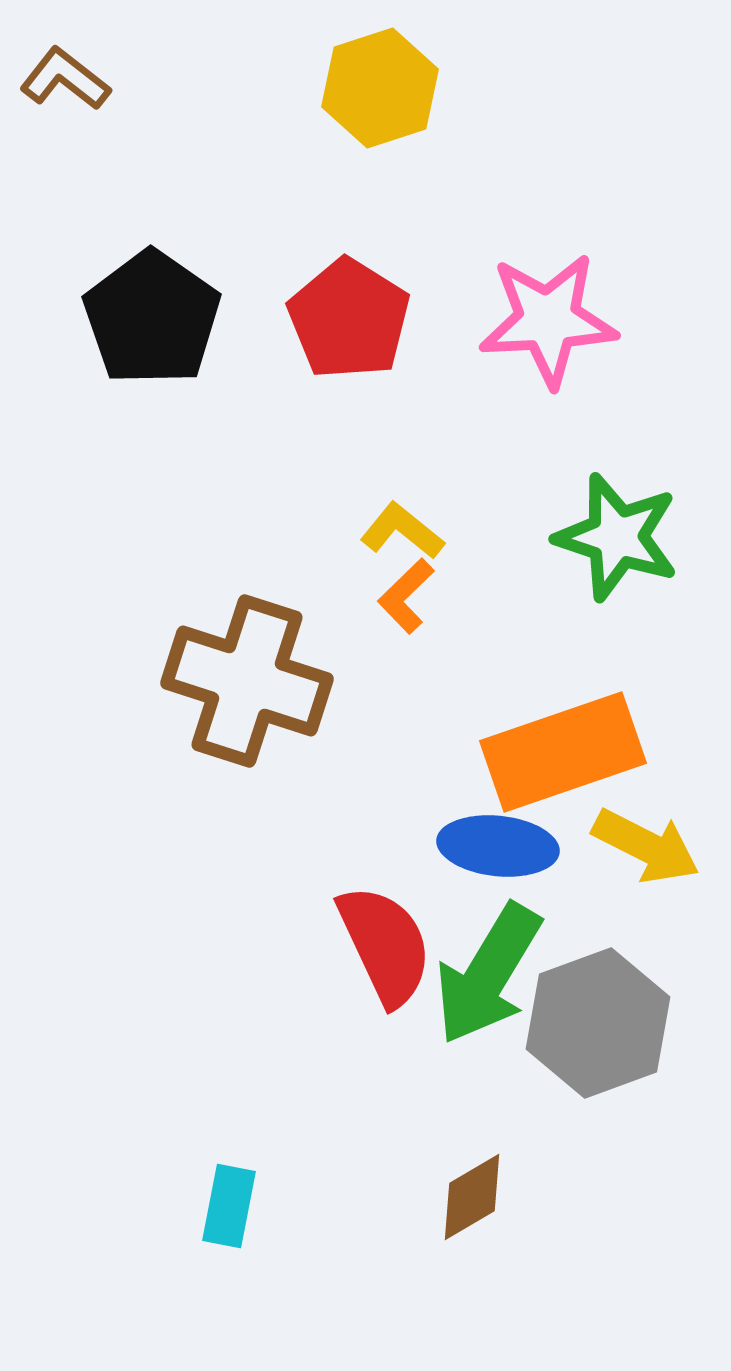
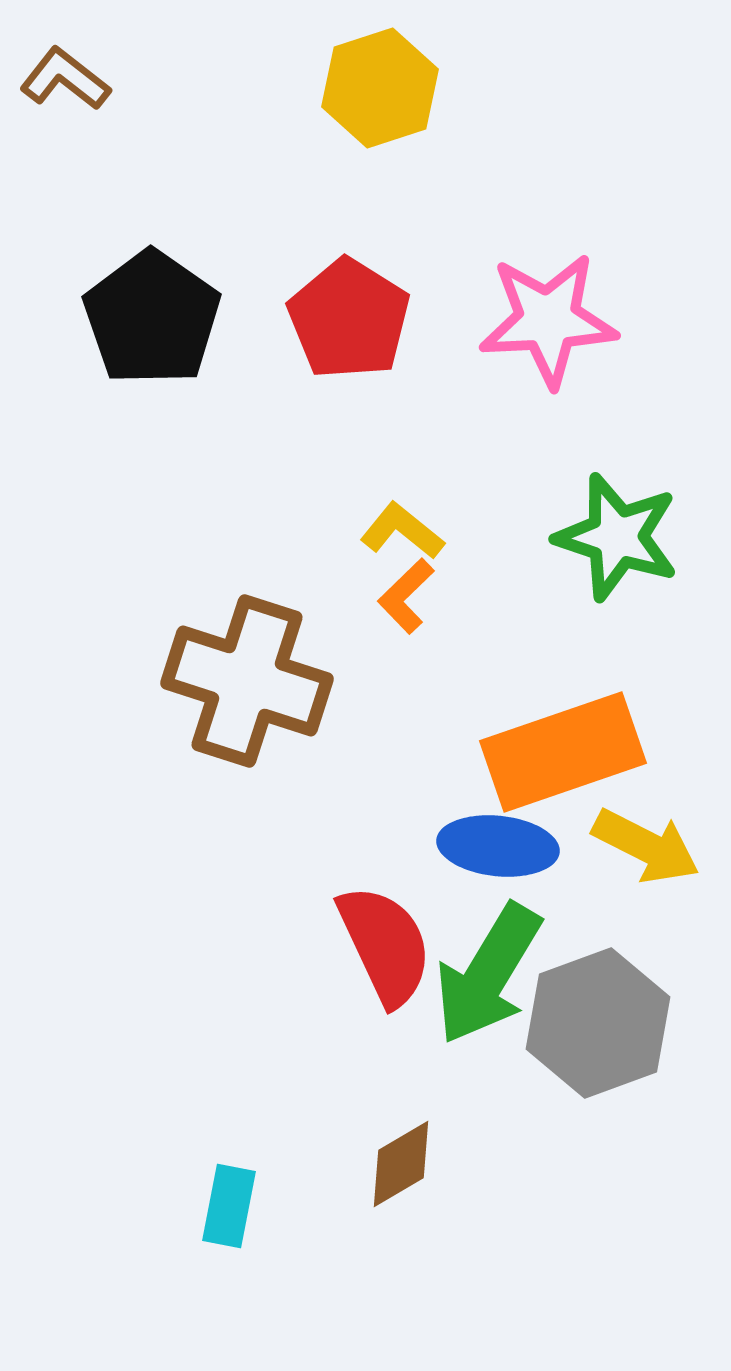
brown diamond: moved 71 px left, 33 px up
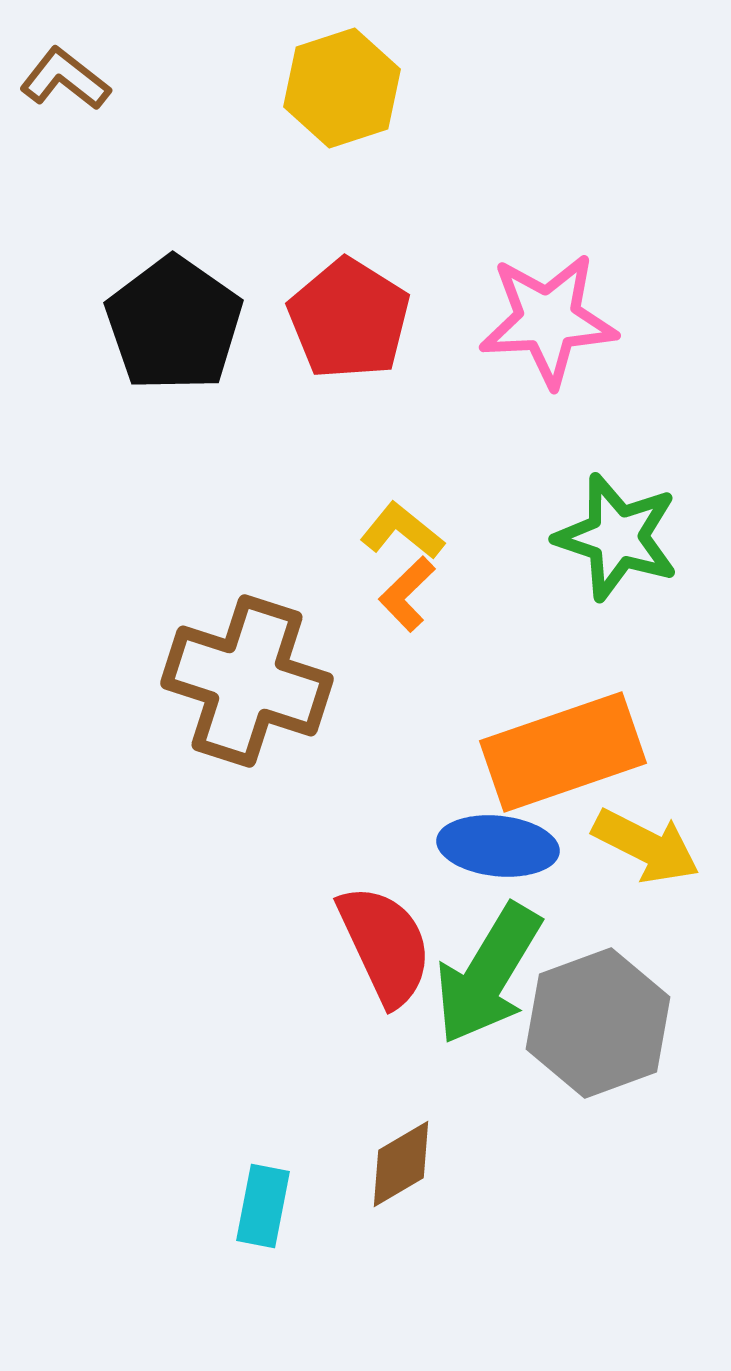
yellow hexagon: moved 38 px left
black pentagon: moved 22 px right, 6 px down
orange L-shape: moved 1 px right, 2 px up
cyan rectangle: moved 34 px right
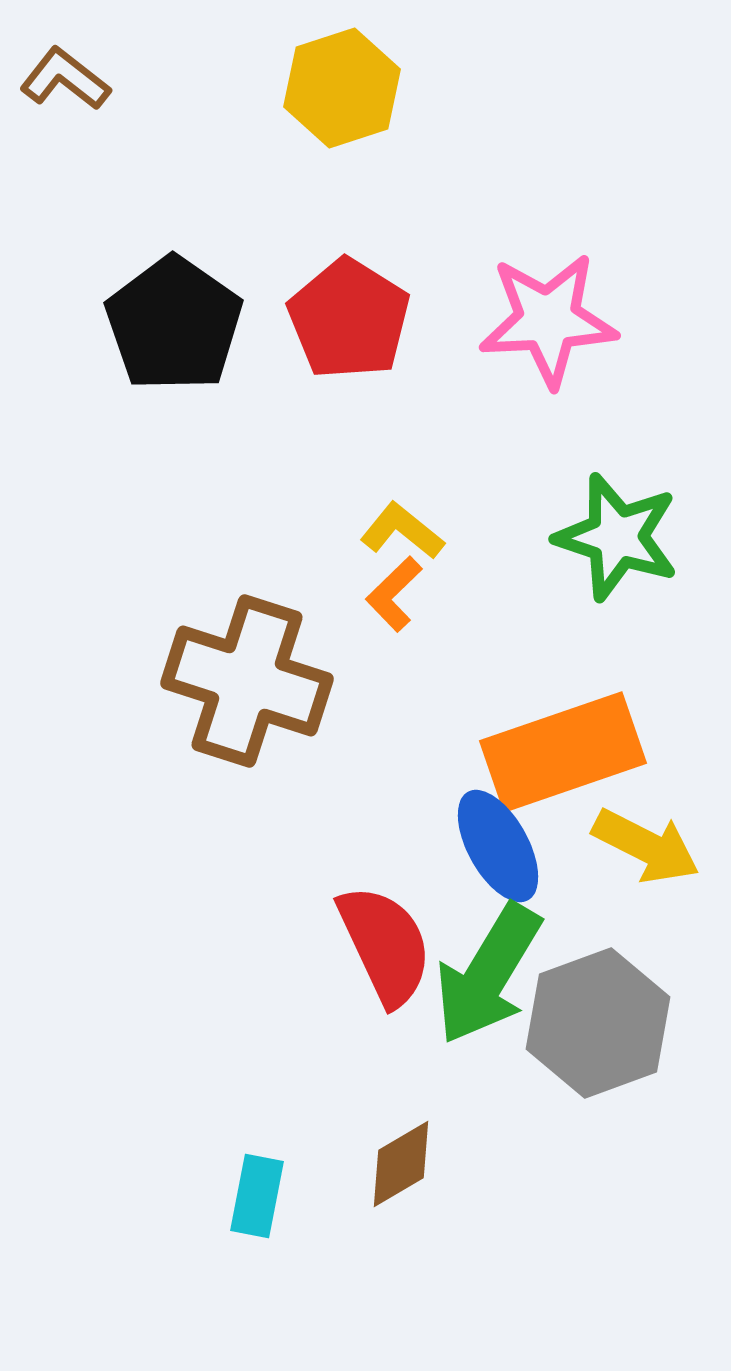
orange L-shape: moved 13 px left
blue ellipse: rotated 55 degrees clockwise
cyan rectangle: moved 6 px left, 10 px up
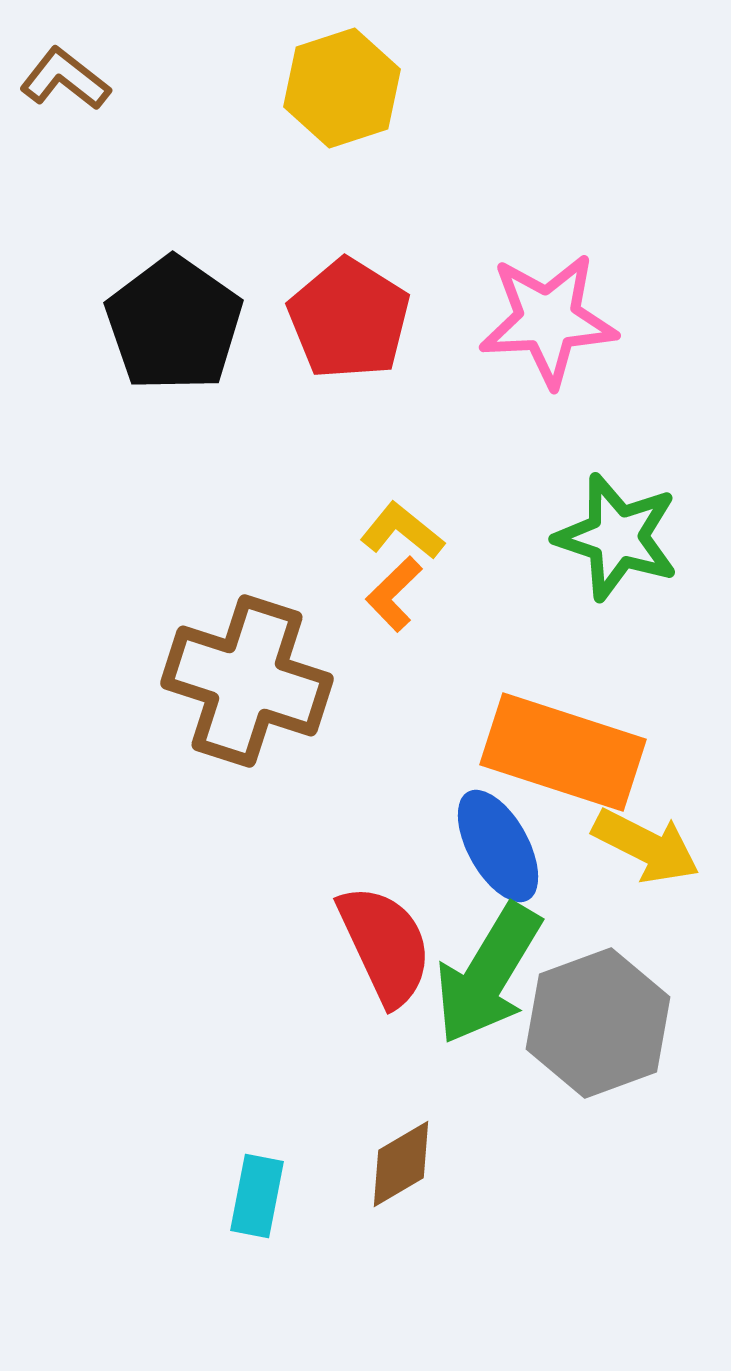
orange rectangle: rotated 37 degrees clockwise
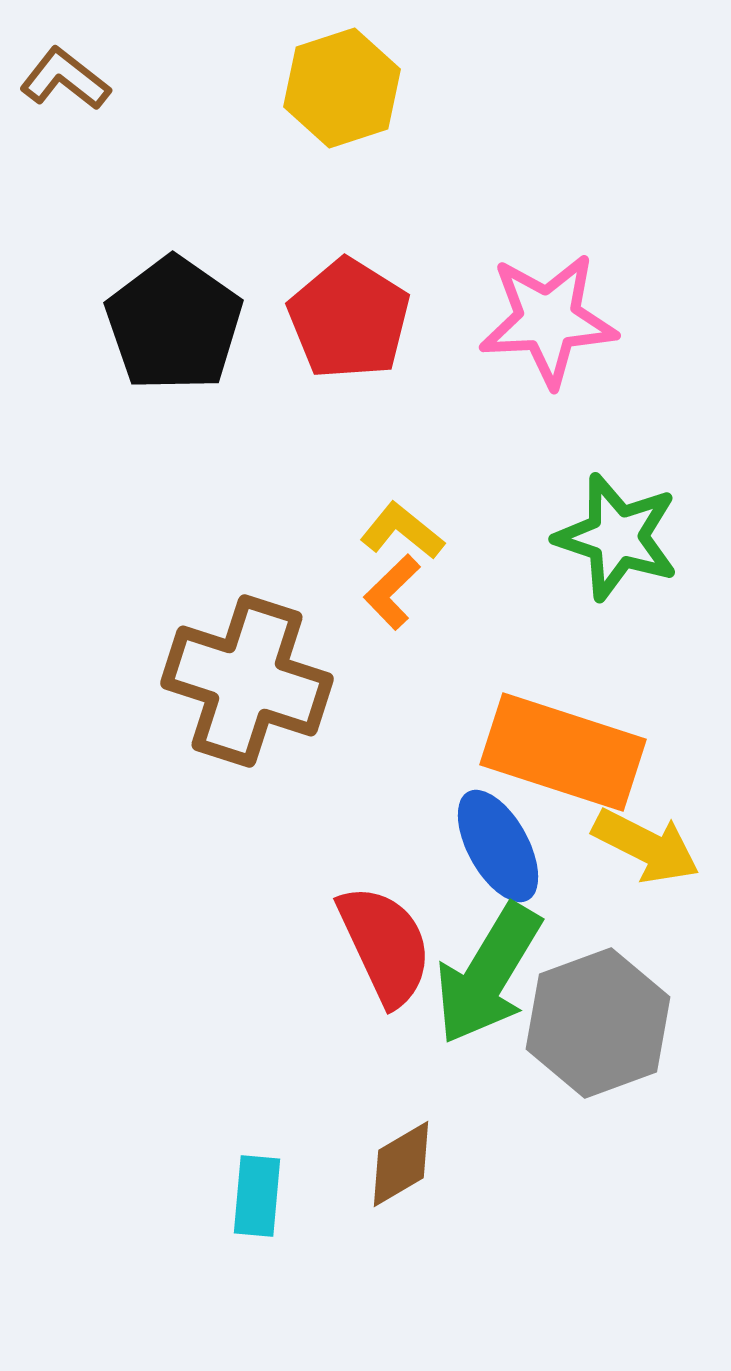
orange L-shape: moved 2 px left, 2 px up
cyan rectangle: rotated 6 degrees counterclockwise
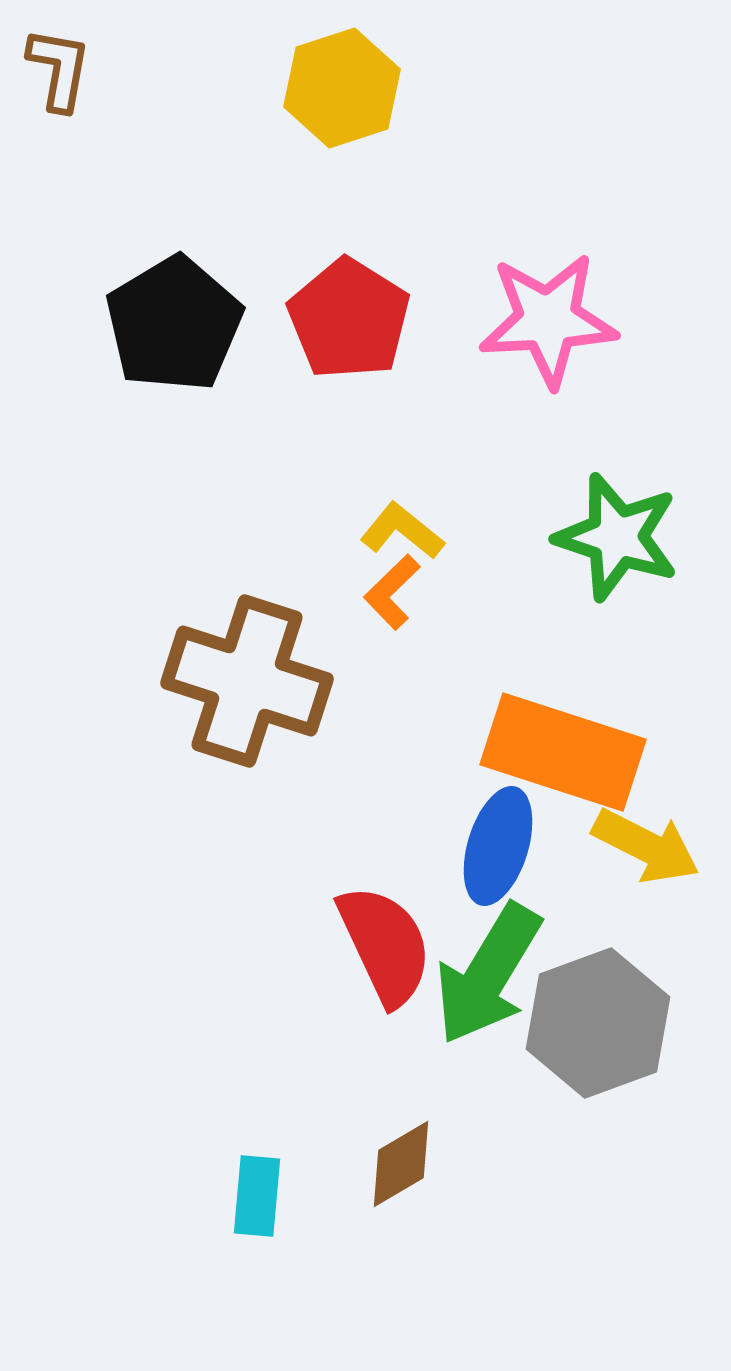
brown L-shape: moved 6 px left, 10 px up; rotated 62 degrees clockwise
black pentagon: rotated 6 degrees clockwise
blue ellipse: rotated 46 degrees clockwise
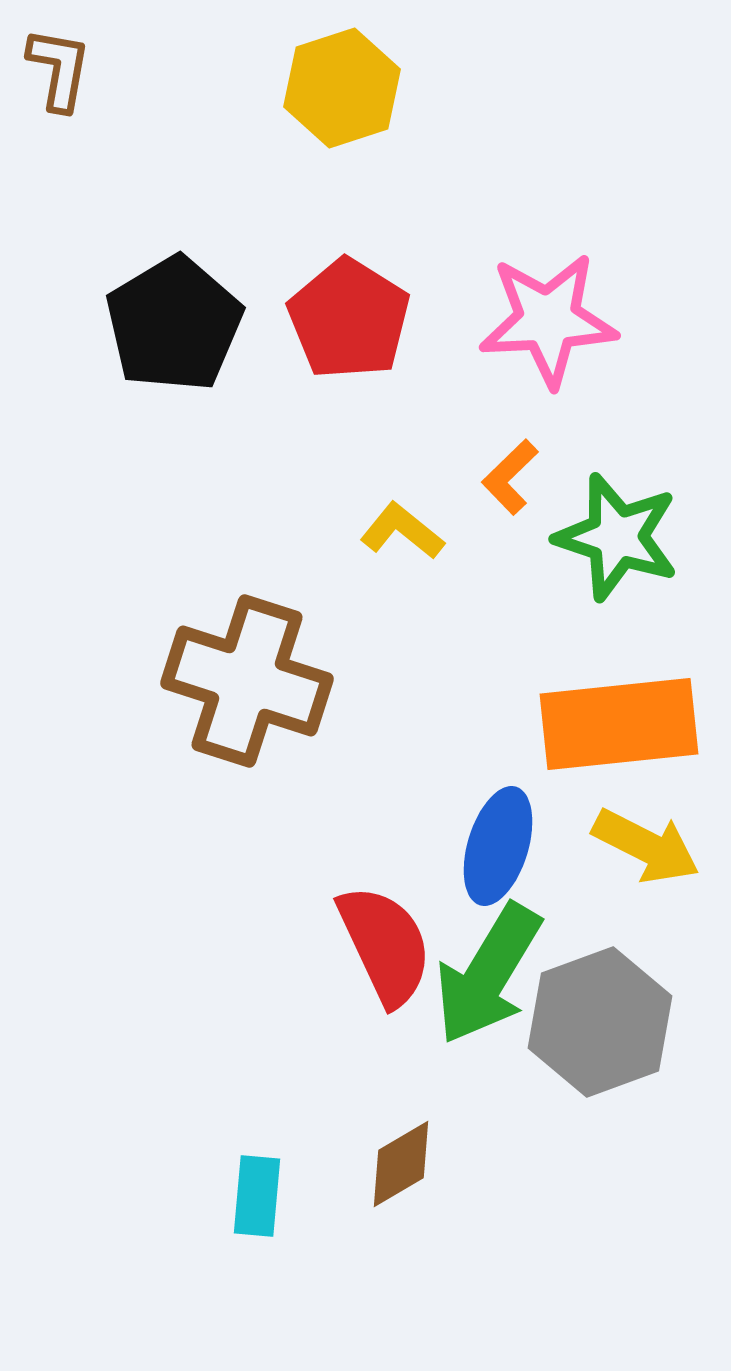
orange L-shape: moved 118 px right, 115 px up
orange rectangle: moved 56 px right, 28 px up; rotated 24 degrees counterclockwise
gray hexagon: moved 2 px right, 1 px up
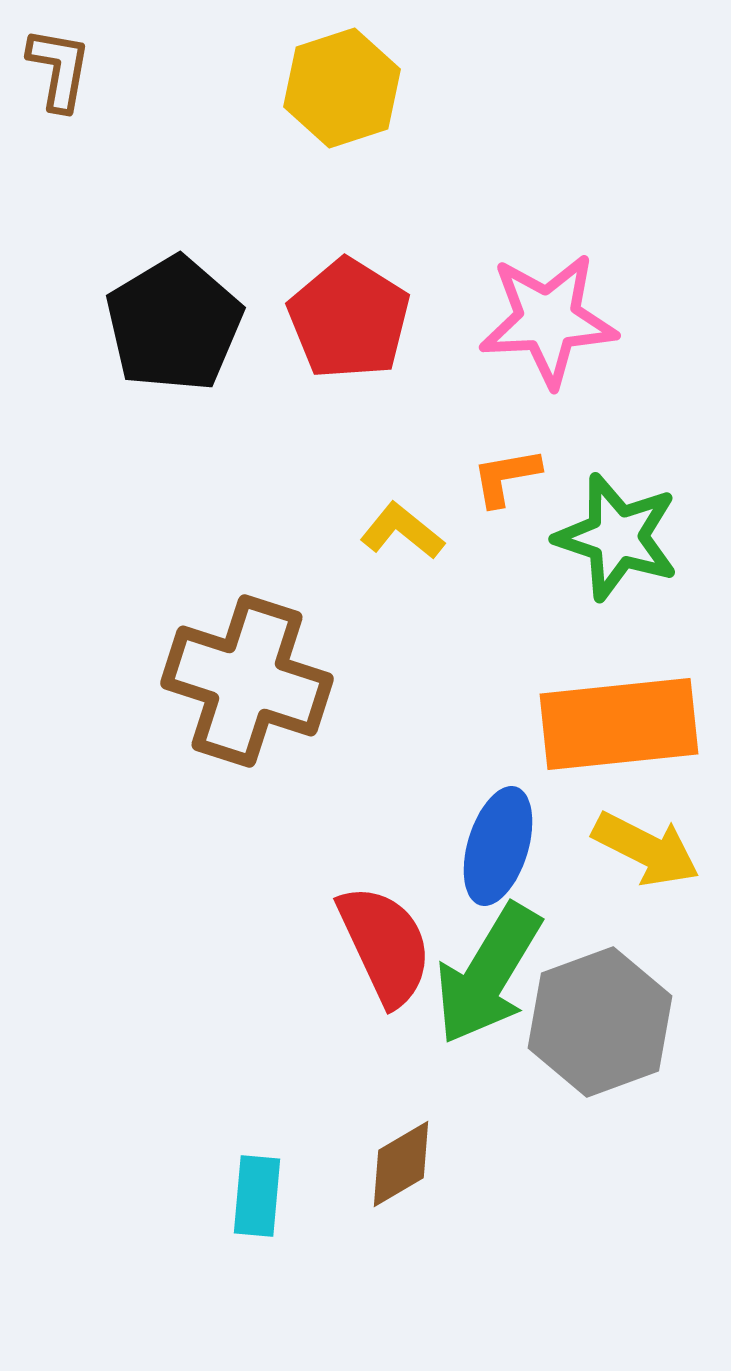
orange L-shape: moved 4 px left; rotated 34 degrees clockwise
yellow arrow: moved 3 px down
